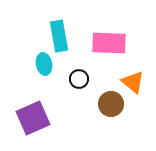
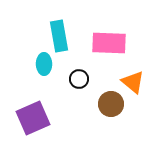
cyan ellipse: rotated 10 degrees clockwise
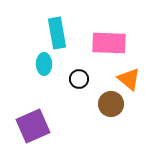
cyan rectangle: moved 2 px left, 3 px up
orange triangle: moved 4 px left, 3 px up
purple square: moved 8 px down
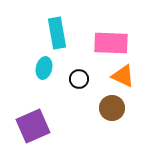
pink rectangle: moved 2 px right
cyan ellipse: moved 4 px down; rotated 15 degrees clockwise
orange triangle: moved 6 px left, 3 px up; rotated 15 degrees counterclockwise
brown circle: moved 1 px right, 4 px down
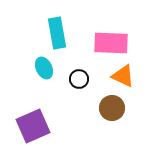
cyan ellipse: rotated 40 degrees counterclockwise
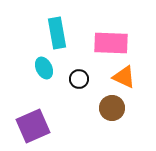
orange triangle: moved 1 px right, 1 px down
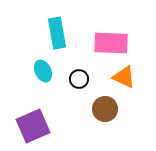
cyan ellipse: moved 1 px left, 3 px down
brown circle: moved 7 px left, 1 px down
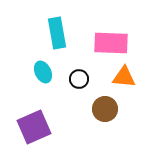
cyan ellipse: moved 1 px down
orange triangle: rotated 20 degrees counterclockwise
purple square: moved 1 px right, 1 px down
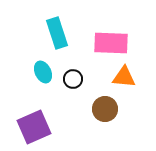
cyan rectangle: rotated 8 degrees counterclockwise
black circle: moved 6 px left
